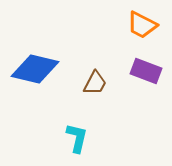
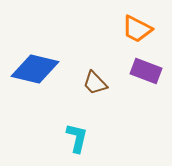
orange trapezoid: moved 5 px left, 4 px down
brown trapezoid: rotated 108 degrees clockwise
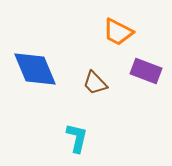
orange trapezoid: moved 19 px left, 3 px down
blue diamond: rotated 54 degrees clockwise
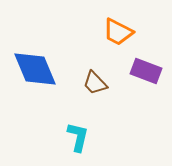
cyan L-shape: moved 1 px right, 1 px up
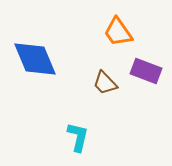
orange trapezoid: rotated 28 degrees clockwise
blue diamond: moved 10 px up
brown trapezoid: moved 10 px right
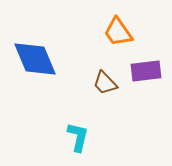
purple rectangle: rotated 28 degrees counterclockwise
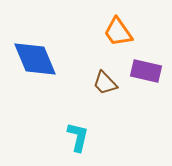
purple rectangle: rotated 20 degrees clockwise
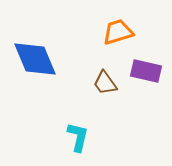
orange trapezoid: rotated 108 degrees clockwise
brown trapezoid: rotated 8 degrees clockwise
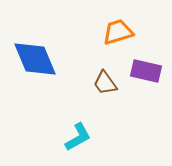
cyan L-shape: rotated 48 degrees clockwise
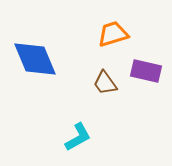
orange trapezoid: moved 5 px left, 2 px down
